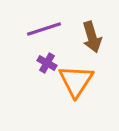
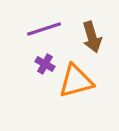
purple cross: moved 2 px left, 1 px down
orange triangle: rotated 42 degrees clockwise
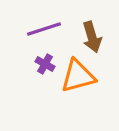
orange triangle: moved 2 px right, 5 px up
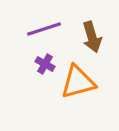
orange triangle: moved 6 px down
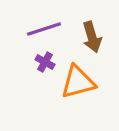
purple cross: moved 2 px up
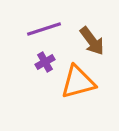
brown arrow: moved 4 px down; rotated 20 degrees counterclockwise
purple cross: rotated 30 degrees clockwise
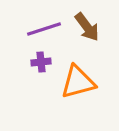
brown arrow: moved 5 px left, 14 px up
purple cross: moved 4 px left; rotated 24 degrees clockwise
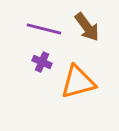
purple line: rotated 32 degrees clockwise
purple cross: moved 1 px right; rotated 30 degrees clockwise
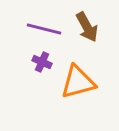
brown arrow: rotated 8 degrees clockwise
